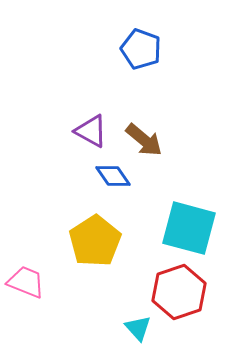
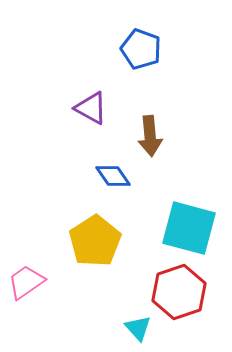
purple triangle: moved 23 px up
brown arrow: moved 6 px right, 4 px up; rotated 45 degrees clockwise
pink trapezoid: rotated 57 degrees counterclockwise
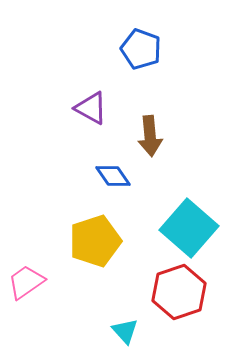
cyan square: rotated 26 degrees clockwise
yellow pentagon: rotated 15 degrees clockwise
cyan triangle: moved 13 px left, 3 px down
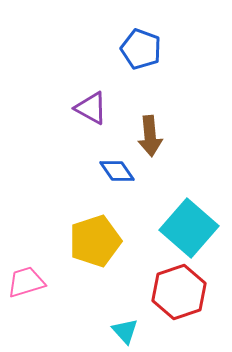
blue diamond: moved 4 px right, 5 px up
pink trapezoid: rotated 18 degrees clockwise
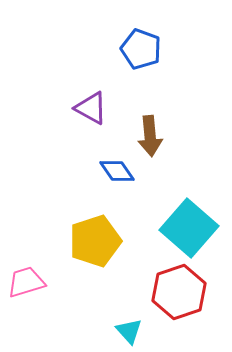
cyan triangle: moved 4 px right
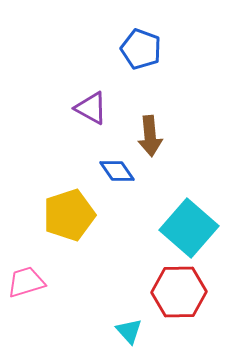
yellow pentagon: moved 26 px left, 26 px up
red hexagon: rotated 18 degrees clockwise
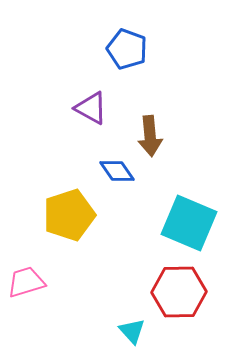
blue pentagon: moved 14 px left
cyan square: moved 5 px up; rotated 18 degrees counterclockwise
cyan triangle: moved 3 px right
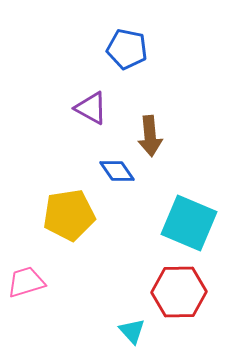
blue pentagon: rotated 9 degrees counterclockwise
yellow pentagon: rotated 9 degrees clockwise
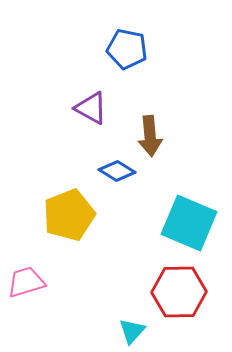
blue diamond: rotated 24 degrees counterclockwise
yellow pentagon: rotated 12 degrees counterclockwise
cyan triangle: rotated 24 degrees clockwise
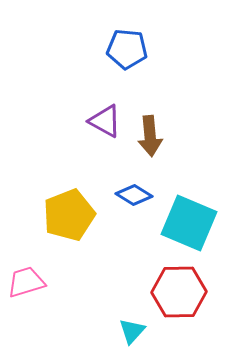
blue pentagon: rotated 6 degrees counterclockwise
purple triangle: moved 14 px right, 13 px down
blue diamond: moved 17 px right, 24 px down
